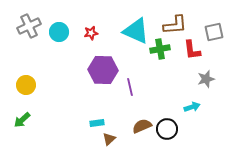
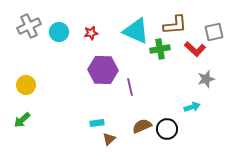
red L-shape: moved 3 px right, 1 px up; rotated 40 degrees counterclockwise
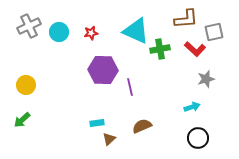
brown L-shape: moved 11 px right, 6 px up
black circle: moved 31 px right, 9 px down
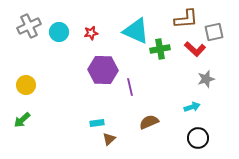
brown semicircle: moved 7 px right, 4 px up
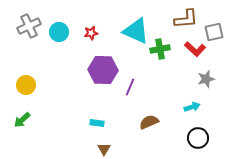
purple line: rotated 36 degrees clockwise
cyan rectangle: rotated 16 degrees clockwise
brown triangle: moved 5 px left, 10 px down; rotated 16 degrees counterclockwise
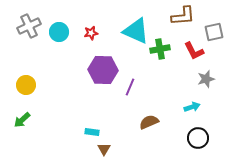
brown L-shape: moved 3 px left, 3 px up
red L-shape: moved 1 px left, 2 px down; rotated 20 degrees clockwise
cyan rectangle: moved 5 px left, 9 px down
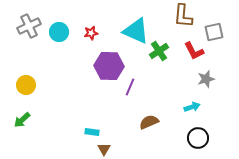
brown L-shape: rotated 100 degrees clockwise
green cross: moved 1 px left, 2 px down; rotated 24 degrees counterclockwise
purple hexagon: moved 6 px right, 4 px up
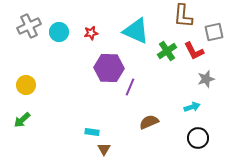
green cross: moved 8 px right
purple hexagon: moved 2 px down
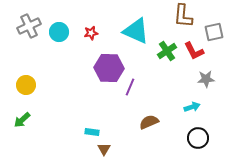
gray star: rotated 12 degrees clockwise
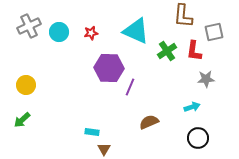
red L-shape: rotated 35 degrees clockwise
